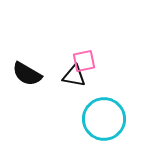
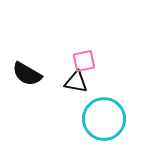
black triangle: moved 2 px right, 6 px down
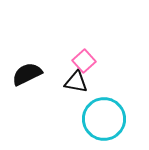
pink square: rotated 30 degrees counterclockwise
black semicircle: rotated 124 degrees clockwise
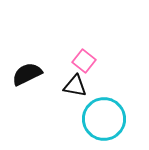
pink square: rotated 10 degrees counterclockwise
black triangle: moved 1 px left, 4 px down
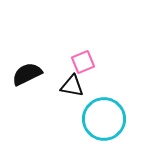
pink square: moved 1 px left, 1 px down; rotated 30 degrees clockwise
black triangle: moved 3 px left
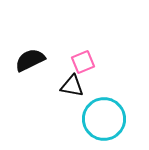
black semicircle: moved 3 px right, 14 px up
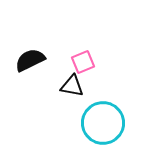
cyan circle: moved 1 px left, 4 px down
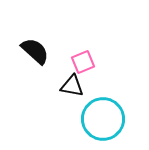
black semicircle: moved 5 px right, 9 px up; rotated 68 degrees clockwise
cyan circle: moved 4 px up
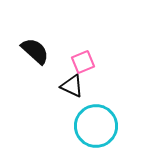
black triangle: rotated 15 degrees clockwise
cyan circle: moved 7 px left, 7 px down
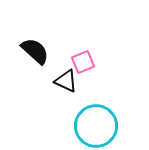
black triangle: moved 6 px left, 5 px up
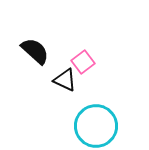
pink square: rotated 15 degrees counterclockwise
black triangle: moved 1 px left, 1 px up
